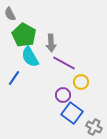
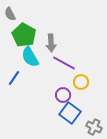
blue square: moved 2 px left
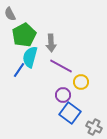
green pentagon: rotated 15 degrees clockwise
cyan semicircle: rotated 45 degrees clockwise
purple line: moved 3 px left, 3 px down
blue line: moved 5 px right, 8 px up
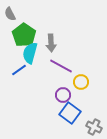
green pentagon: rotated 10 degrees counterclockwise
cyan semicircle: moved 4 px up
blue line: rotated 21 degrees clockwise
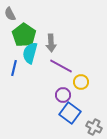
blue line: moved 5 px left, 2 px up; rotated 42 degrees counterclockwise
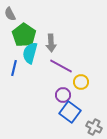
blue square: moved 1 px up
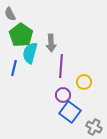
green pentagon: moved 3 px left
purple line: rotated 65 degrees clockwise
yellow circle: moved 3 px right
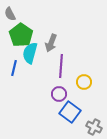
gray arrow: rotated 24 degrees clockwise
purple circle: moved 4 px left, 1 px up
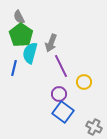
gray semicircle: moved 9 px right, 3 px down
purple line: rotated 30 degrees counterclockwise
blue square: moved 7 px left
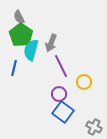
cyan semicircle: moved 1 px right, 3 px up
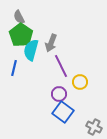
yellow circle: moved 4 px left
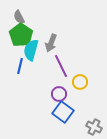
blue line: moved 6 px right, 2 px up
